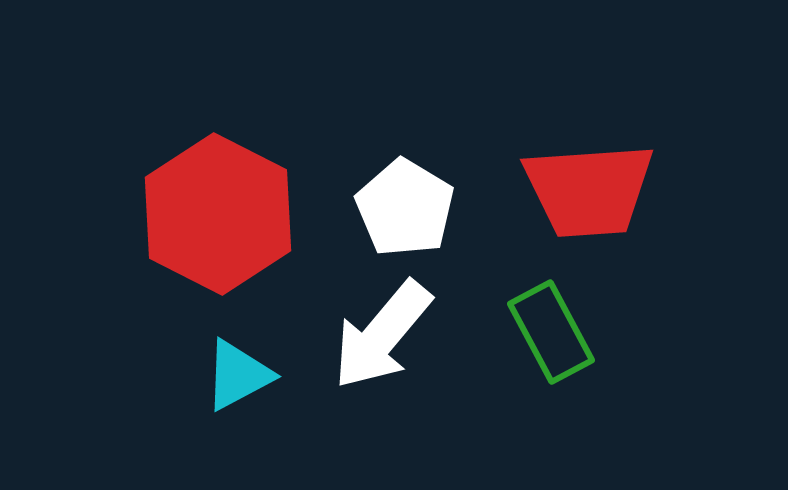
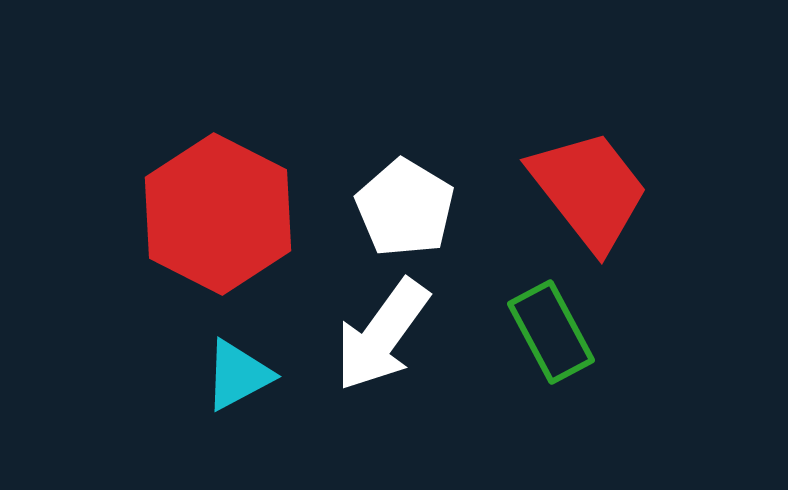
red trapezoid: rotated 124 degrees counterclockwise
white arrow: rotated 4 degrees counterclockwise
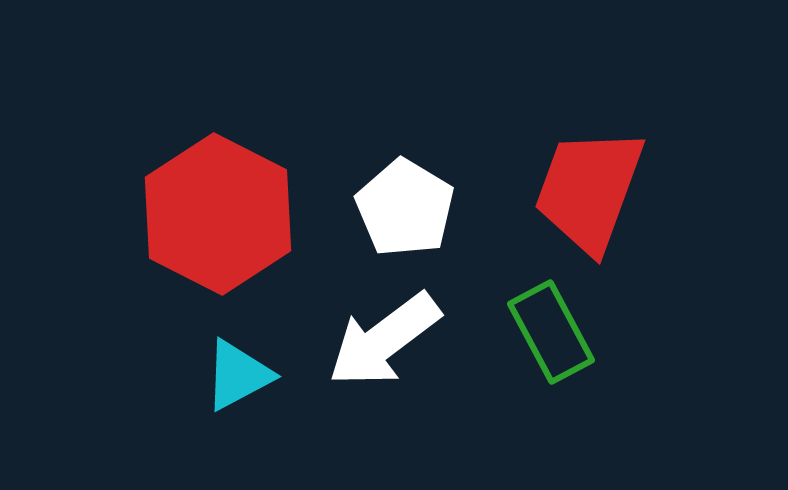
red trapezoid: rotated 122 degrees counterclockwise
white arrow: moved 2 px right, 5 px down; rotated 17 degrees clockwise
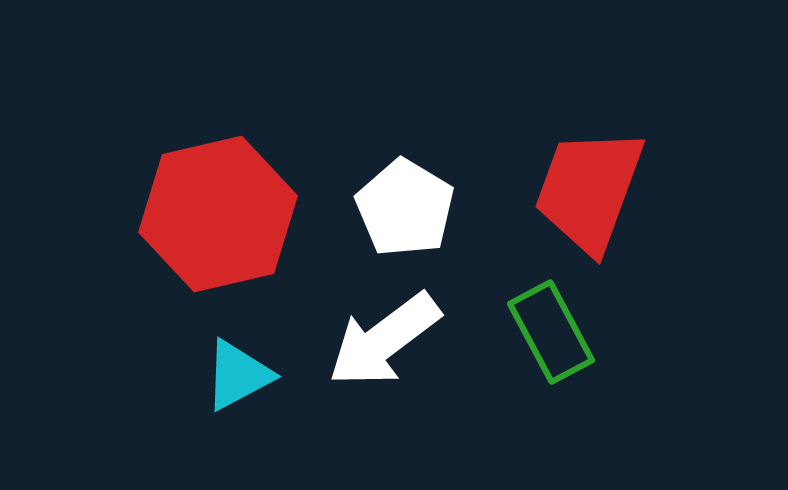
red hexagon: rotated 20 degrees clockwise
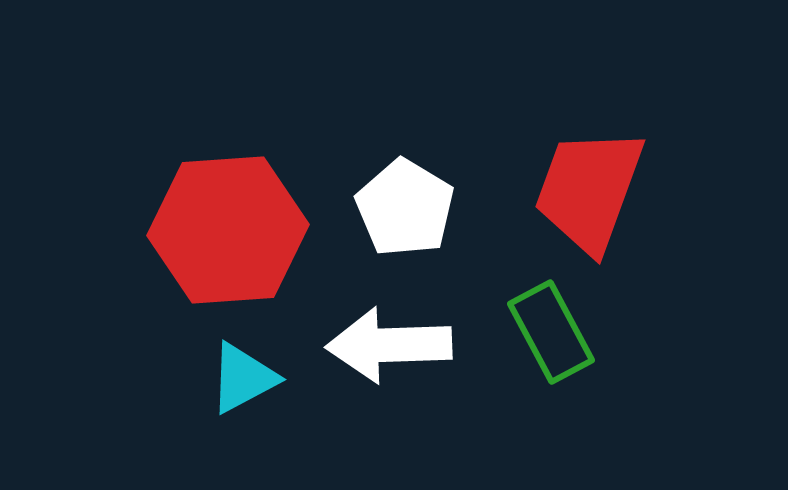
red hexagon: moved 10 px right, 16 px down; rotated 9 degrees clockwise
white arrow: moved 5 px right, 5 px down; rotated 35 degrees clockwise
cyan triangle: moved 5 px right, 3 px down
